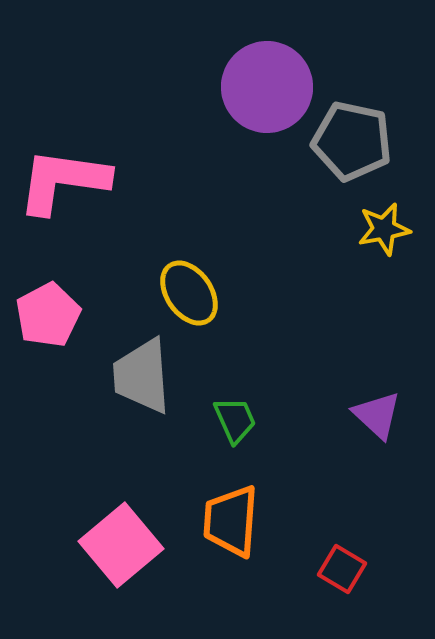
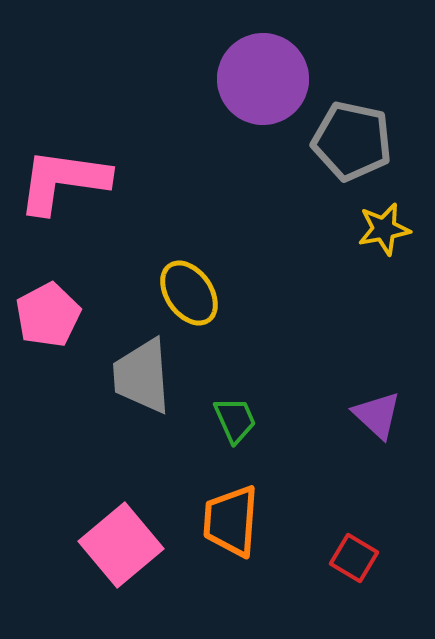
purple circle: moved 4 px left, 8 px up
red square: moved 12 px right, 11 px up
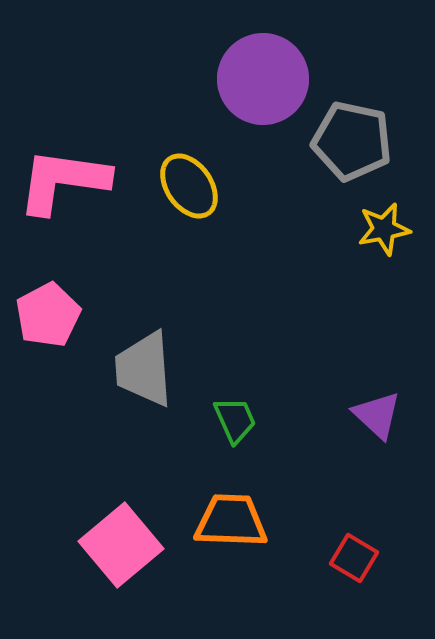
yellow ellipse: moved 107 px up
gray trapezoid: moved 2 px right, 7 px up
orange trapezoid: rotated 88 degrees clockwise
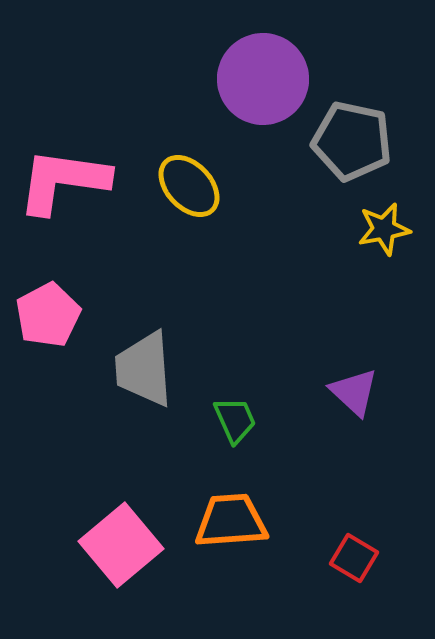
yellow ellipse: rotated 8 degrees counterclockwise
purple triangle: moved 23 px left, 23 px up
orange trapezoid: rotated 6 degrees counterclockwise
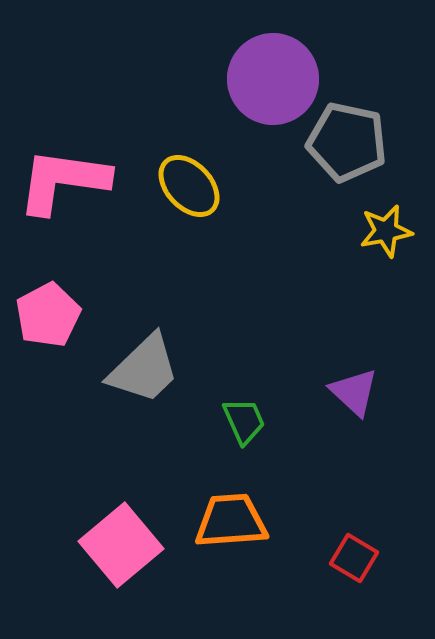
purple circle: moved 10 px right
gray pentagon: moved 5 px left, 1 px down
yellow star: moved 2 px right, 2 px down
gray trapezoid: rotated 130 degrees counterclockwise
green trapezoid: moved 9 px right, 1 px down
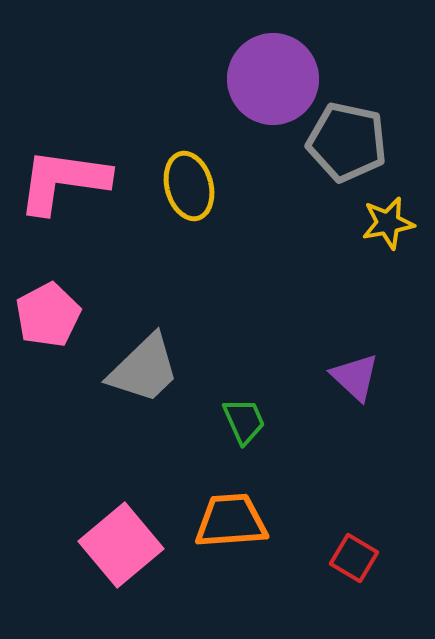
yellow ellipse: rotated 28 degrees clockwise
yellow star: moved 2 px right, 8 px up
purple triangle: moved 1 px right, 15 px up
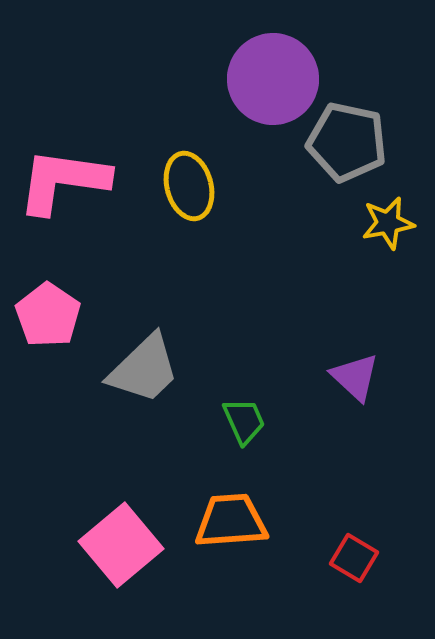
pink pentagon: rotated 10 degrees counterclockwise
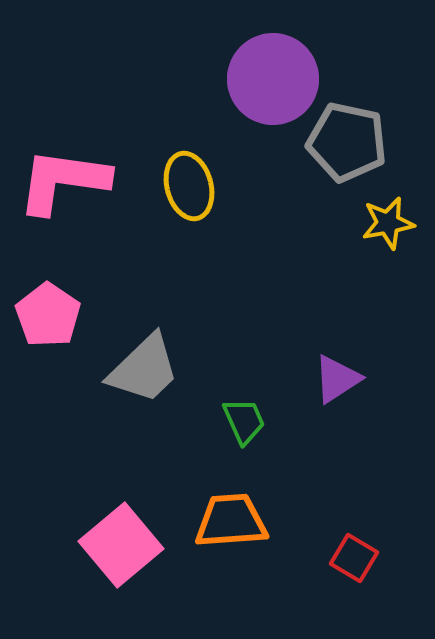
purple triangle: moved 18 px left, 2 px down; rotated 44 degrees clockwise
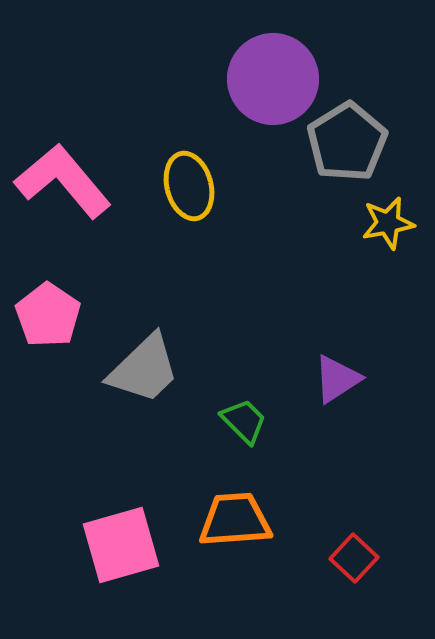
gray pentagon: rotated 28 degrees clockwise
pink L-shape: rotated 42 degrees clockwise
green trapezoid: rotated 21 degrees counterclockwise
orange trapezoid: moved 4 px right, 1 px up
pink square: rotated 24 degrees clockwise
red square: rotated 12 degrees clockwise
